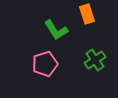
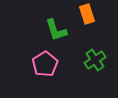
green L-shape: rotated 15 degrees clockwise
pink pentagon: rotated 15 degrees counterclockwise
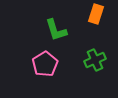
orange rectangle: moved 9 px right; rotated 36 degrees clockwise
green cross: rotated 10 degrees clockwise
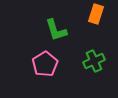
green cross: moved 1 px left, 1 px down
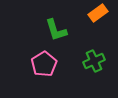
orange rectangle: moved 2 px right, 1 px up; rotated 36 degrees clockwise
pink pentagon: moved 1 px left
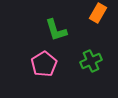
orange rectangle: rotated 24 degrees counterclockwise
green cross: moved 3 px left
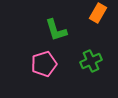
pink pentagon: rotated 15 degrees clockwise
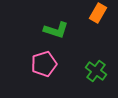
green L-shape: rotated 55 degrees counterclockwise
green cross: moved 5 px right, 10 px down; rotated 30 degrees counterclockwise
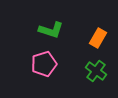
orange rectangle: moved 25 px down
green L-shape: moved 5 px left
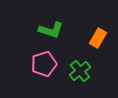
green cross: moved 16 px left; rotated 15 degrees clockwise
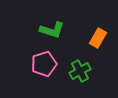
green L-shape: moved 1 px right
green cross: rotated 10 degrees clockwise
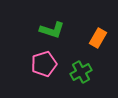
green cross: moved 1 px right, 1 px down
